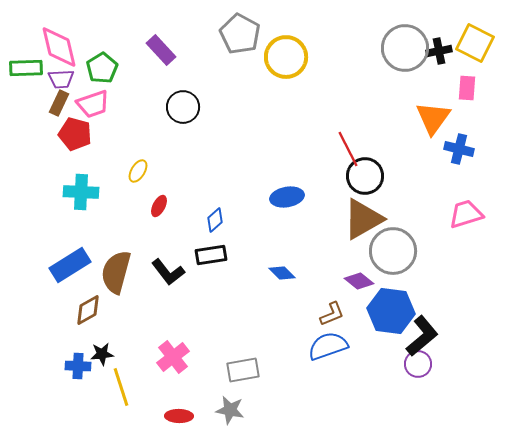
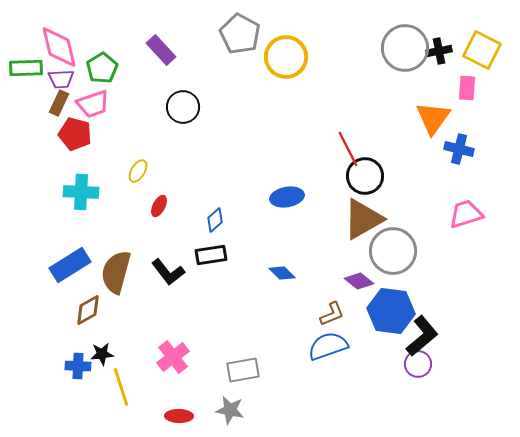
yellow square at (475, 43): moved 7 px right, 7 px down
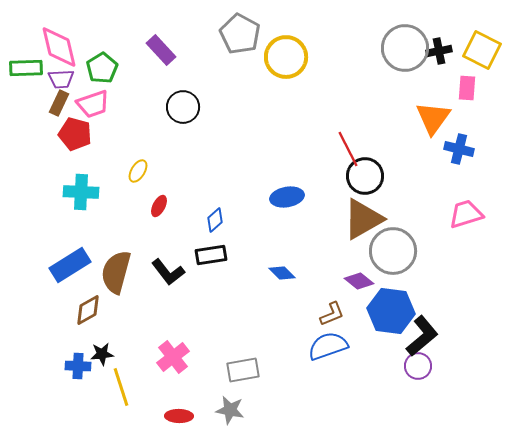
purple circle at (418, 364): moved 2 px down
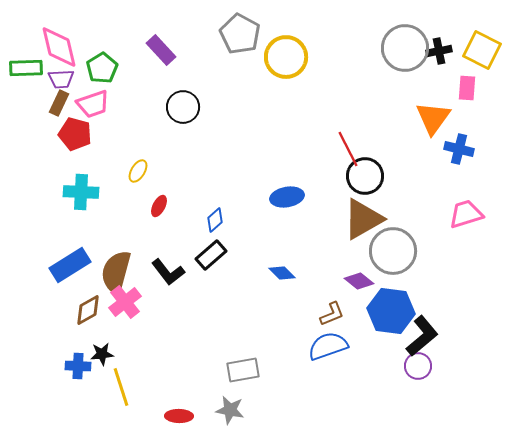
black rectangle at (211, 255): rotated 32 degrees counterclockwise
pink cross at (173, 357): moved 48 px left, 55 px up
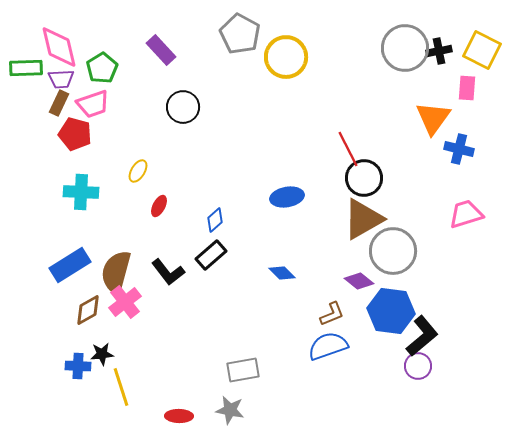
black circle at (365, 176): moved 1 px left, 2 px down
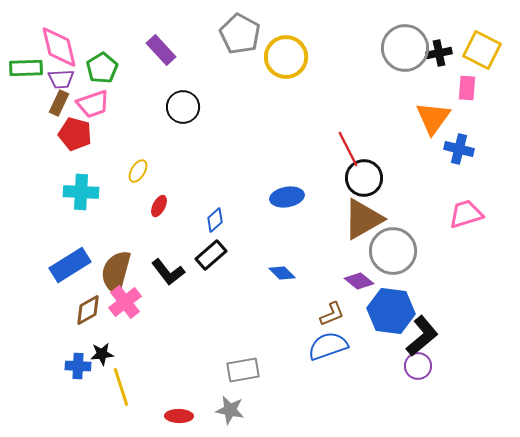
black cross at (439, 51): moved 2 px down
